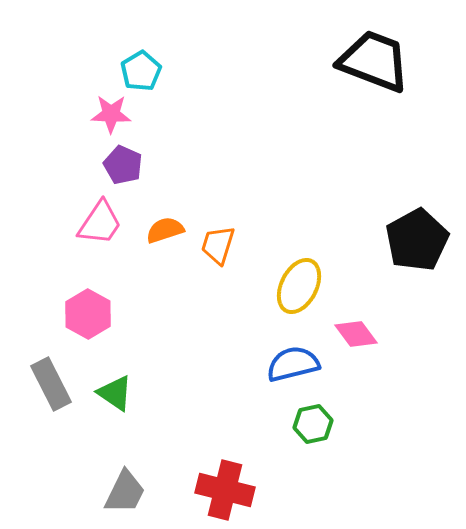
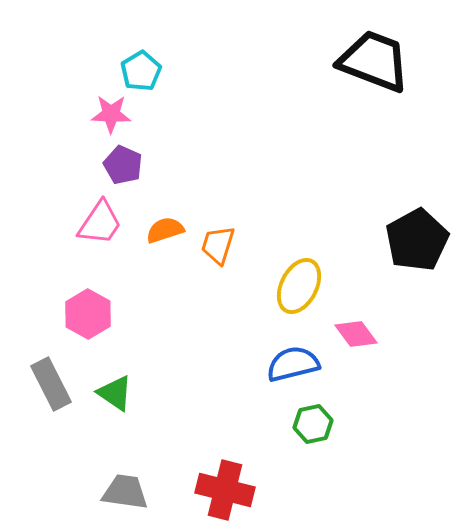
gray trapezoid: rotated 108 degrees counterclockwise
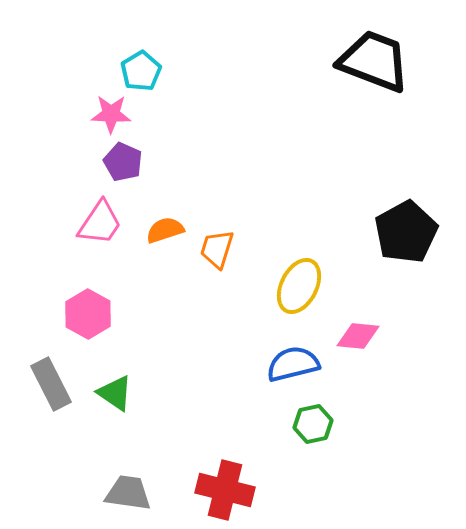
purple pentagon: moved 3 px up
black pentagon: moved 11 px left, 8 px up
orange trapezoid: moved 1 px left, 4 px down
pink diamond: moved 2 px right, 2 px down; rotated 48 degrees counterclockwise
gray trapezoid: moved 3 px right, 1 px down
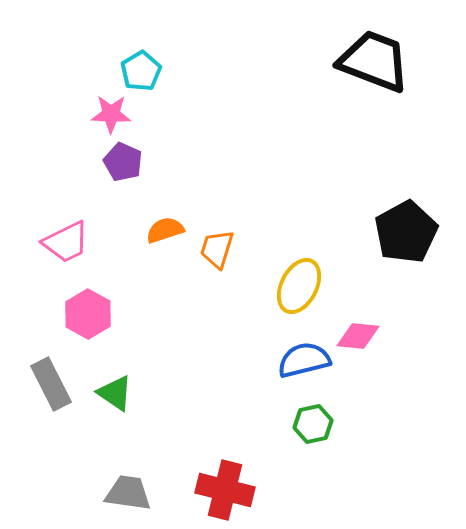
pink trapezoid: moved 34 px left, 19 px down; rotated 30 degrees clockwise
blue semicircle: moved 11 px right, 4 px up
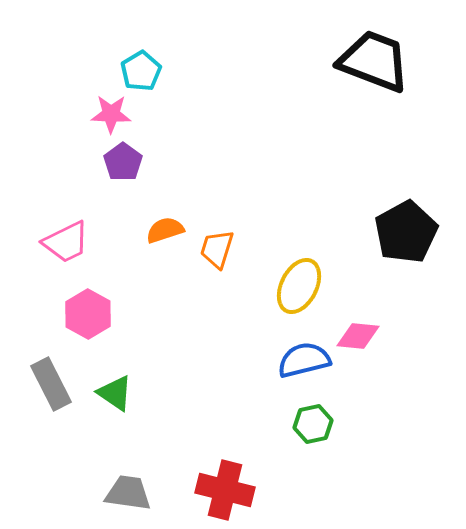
purple pentagon: rotated 12 degrees clockwise
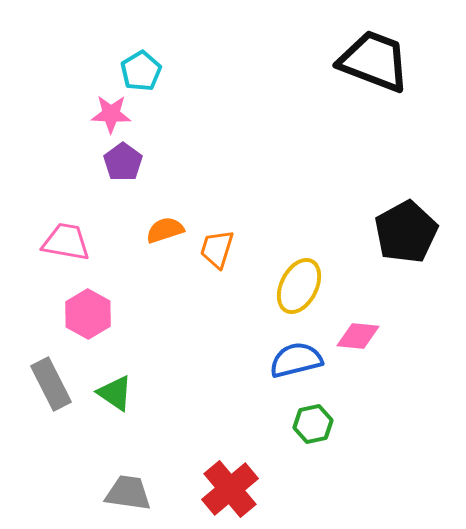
pink trapezoid: rotated 144 degrees counterclockwise
blue semicircle: moved 8 px left
red cross: moved 5 px right, 1 px up; rotated 36 degrees clockwise
